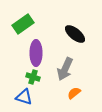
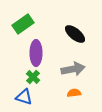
gray arrow: moved 8 px right; rotated 125 degrees counterclockwise
green cross: rotated 24 degrees clockwise
orange semicircle: rotated 32 degrees clockwise
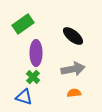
black ellipse: moved 2 px left, 2 px down
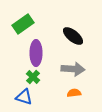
gray arrow: rotated 15 degrees clockwise
